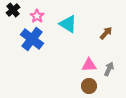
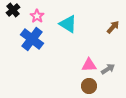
brown arrow: moved 7 px right, 6 px up
gray arrow: moved 1 px left; rotated 32 degrees clockwise
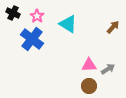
black cross: moved 3 px down; rotated 24 degrees counterclockwise
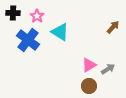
black cross: rotated 24 degrees counterclockwise
cyan triangle: moved 8 px left, 8 px down
blue cross: moved 4 px left, 1 px down
pink triangle: rotated 28 degrees counterclockwise
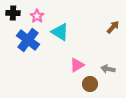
pink triangle: moved 12 px left
gray arrow: rotated 136 degrees counterclockwise
brown circle: moved 1 px right, 2 px up
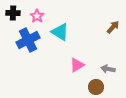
blue cross: rotated 25 degrees clockwise
brown circle: moved 6 px right, 3 px down
